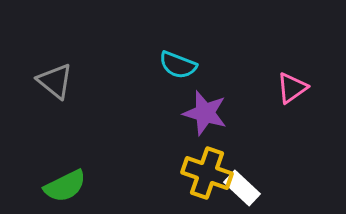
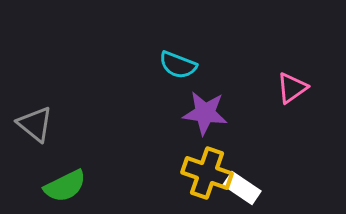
gray triangle: moved 20 px left, 43 px down
purple star: rotated 9 degrees counterclockwise
white rectangle: rotated 9 degrees counterclockwise
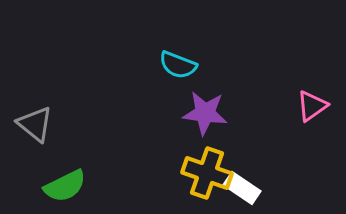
pink triangle: moved 20 px right, 18 px down
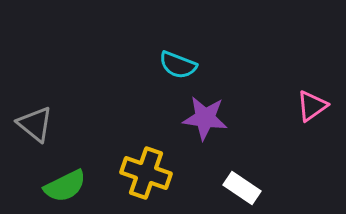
purple star: moved 5 px down
yellow cross: moved 61 px left
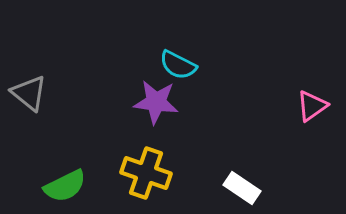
cyan semicircle: rotated 6 degrees clockwise
purple star: moved 49 px left, 16 px up
gray triangle: moved 6 px left, 31 px up
